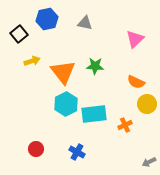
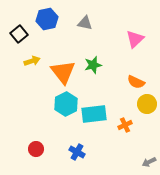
green star: moved 2 px left, 1 px up; rotated 18 degrees counterclockwise
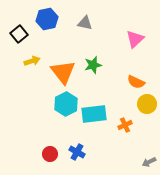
red circle: moved 14 px right, 5 px down
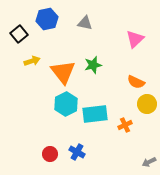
cyan rectangle: moved 1 px right
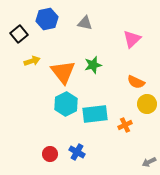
pink triangle: moved 3 px left
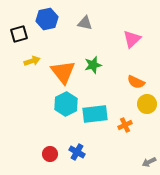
black square: rotated 24 degrees clockwise
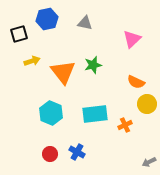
cyan hexagon: moved 15 px left, 9 px down; rotated 10 degrees counterclockwise
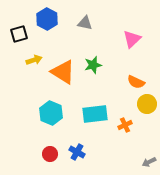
blue hexagon: rotated 20 degrees counterclockwise
yellow arrow: moved 2 px right, 1 px up
orange triangle: rotated 20 degrees counterclockwise
